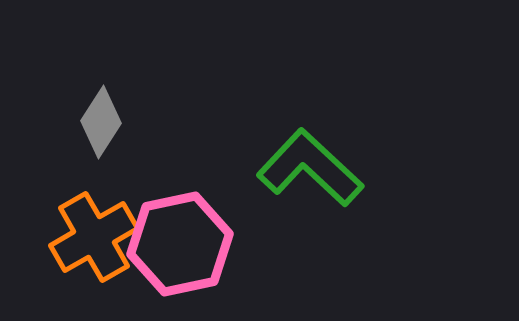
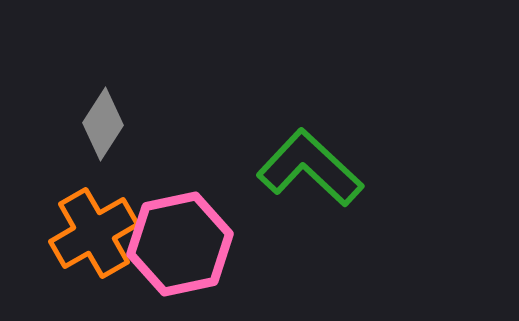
gray diamond: moved 2 px right, 2 px down
orange cross: moved 4 px up
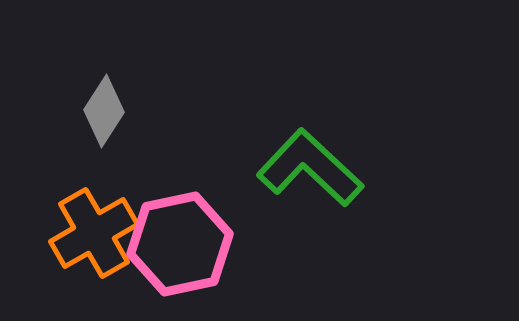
gray diamond: moved 1 px right, 13 px up
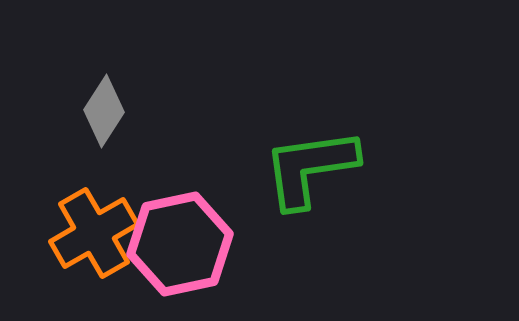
green L-shape: rotated 51 degrees counterclockwise
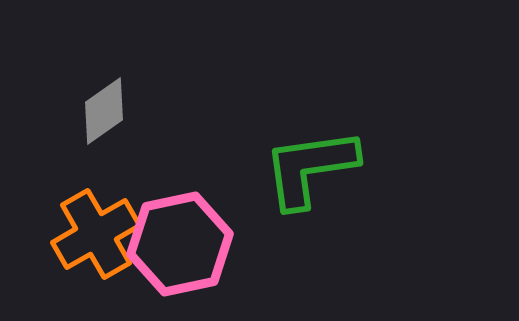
gray diamond: rotated 22 degrees clockwise
orange cross: moved 2 px right, 1 px down
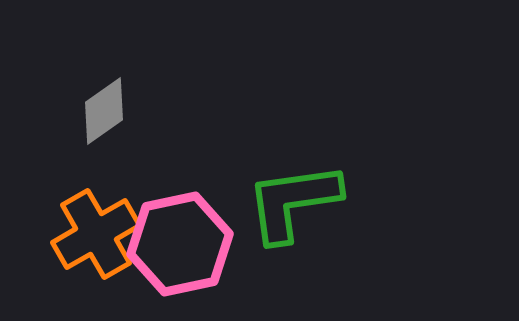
green L-shape: moved 17 px left, 34 px down
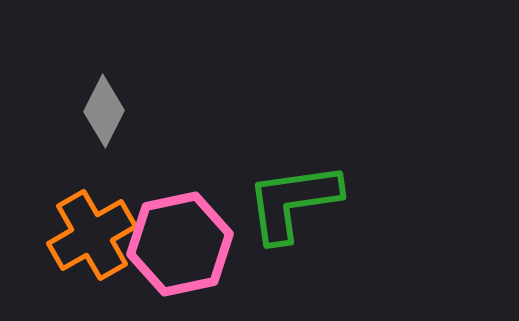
gray diamond: rotated 28 degrees counterclockwise
orange cross: moved 4 px left, 1 px down
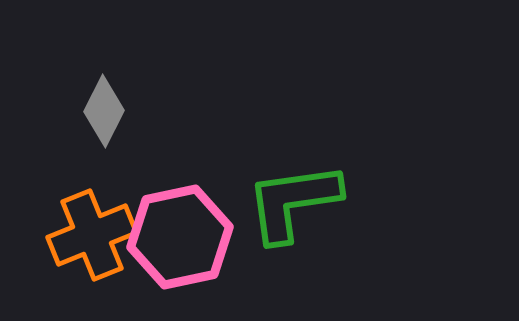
orange cross: rotated 8 degrees clockwise
pink hexagon: moved 7 px up
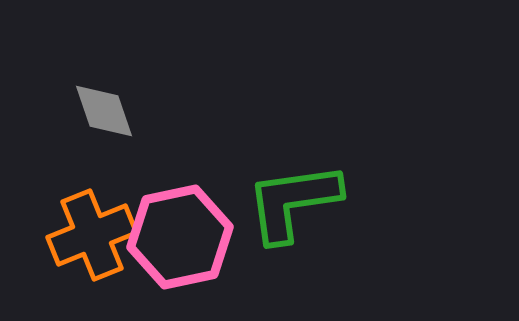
gray diamond: rotated 46 degrees counterclockwise
